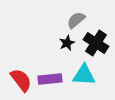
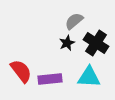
gray semicircle: moved 2 px left, 1 px down
cyan triangle: moved 5 px right, 2 px down
red semicircle: moved 9 px up
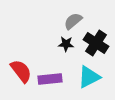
gray semicircle: moved 1 px left
black star: moved 1 px left, 1 px down; rotated 28 degrees clockwise
cyan triangle: rotated 30 degrees counterclockwise
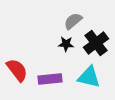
black cross: rotated 20 degrees clockwise
red semicircle: moved 4 px left, 1 px up
cyan triangle: rotated 40 degrees clockwise
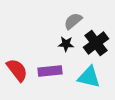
purple rectangle: moved 8 px up
